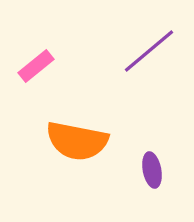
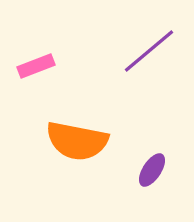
pink rectangle: rotated 18 degrees clockwise
purple ellipse: rotated 44 degrees clockwise
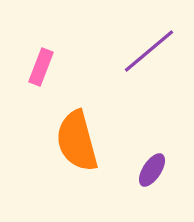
pink rectangle: moved 5 px right, 1 px down; rotated 48 degrees counterclockwise
orange semicircle: rotated 64 degrees clockwise
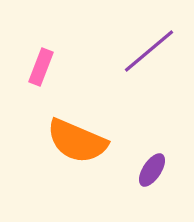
orange semicircle: rotated 52 degrees counterclockwise
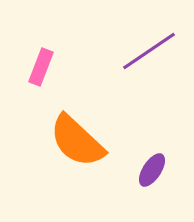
purple line: rotated 6 degrees clockwise
orange semicircle: rotated 20 degrees clockwise
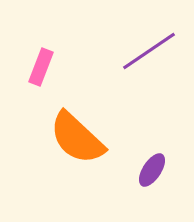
orange semicircle: moved 3 px up
